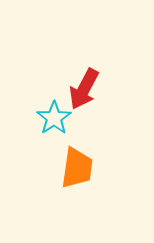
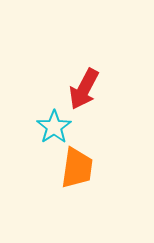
cyan star: moved 9 px down
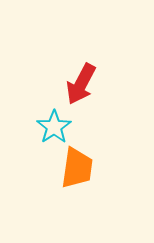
red arrow: moved 3 px left, 5 px up
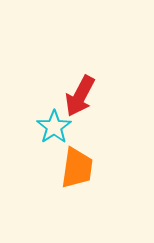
red arrow: moved 1 px left, 12 px down
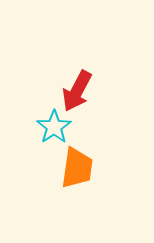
red arrow: moved 3 px left, 5 px up
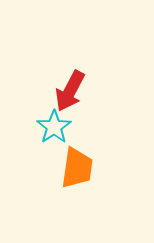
red arrow: moved 7 px left
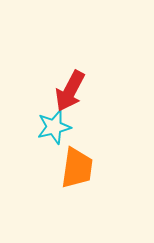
cyan star: rotated 20 degrees clockwise
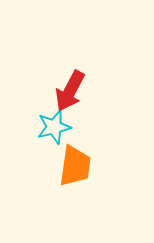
orange trapezoid: moved 2 px left, 2 px up
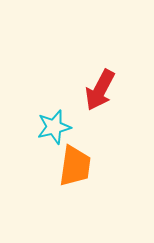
red arrow: moved 30 px right, 1 px up
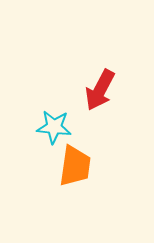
cyan star: rotated 20 degrees clockwise
